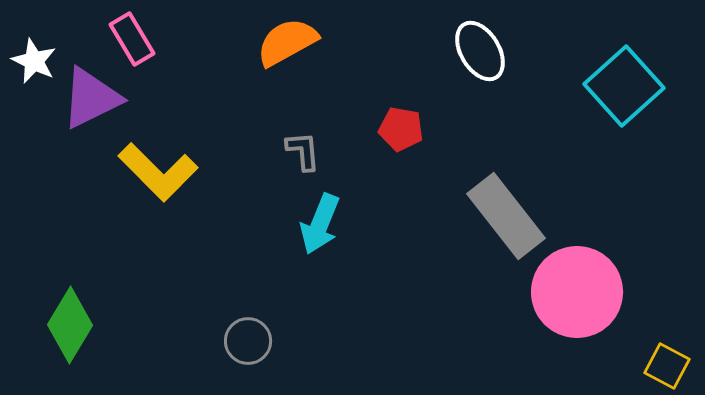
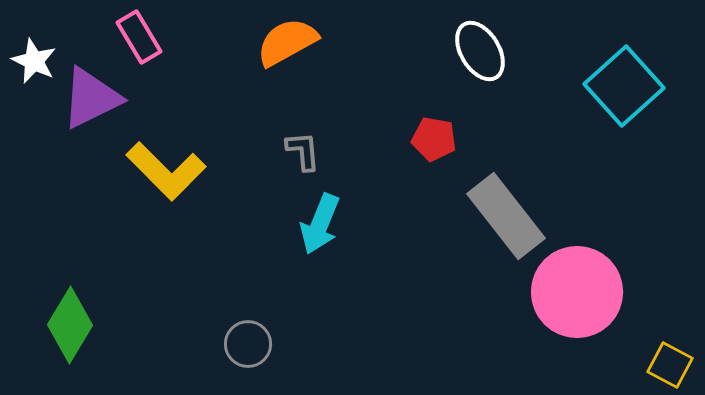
pink rectangle: moved 7 px right, 2 px up
red pentagon: moved 33 px right, 10 px down
yellow L-shape: moved 8 px right, 1 px up
gray circle: moved 3 px down
yellow square: moved 3 px right, 1 px up
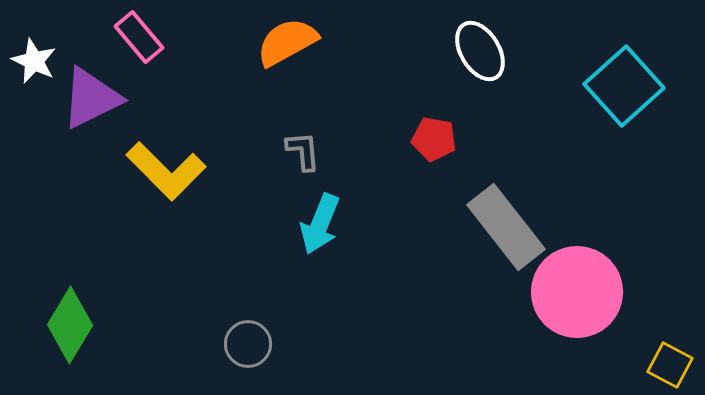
pink rectangle: rotated 9 degrees counterclockwise
gray rectangle: moved 11 px down
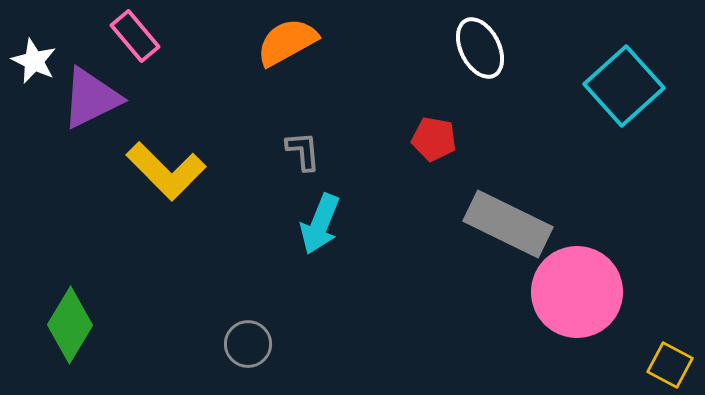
pink rectangle: moved 4 px left, 1 px up
white ellipse: moved 3 px up; rotated 4 degrees clockwise
gray rectangle: moved 2 px right, 3 px up; rotated 26 degrees counterclockwise
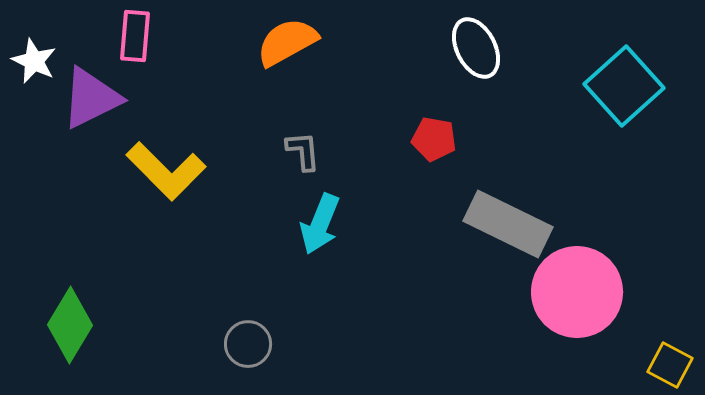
pink rectangle: rotated 45 degrees clockwise
white ellipse: moved 4 px left
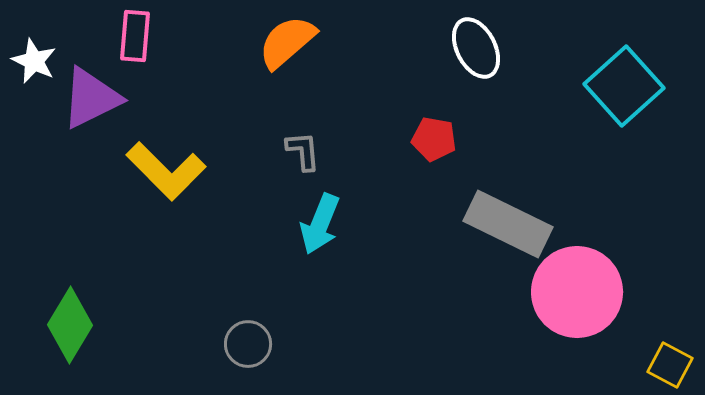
orange semicircle: rotated 12 degrees counterclockwise
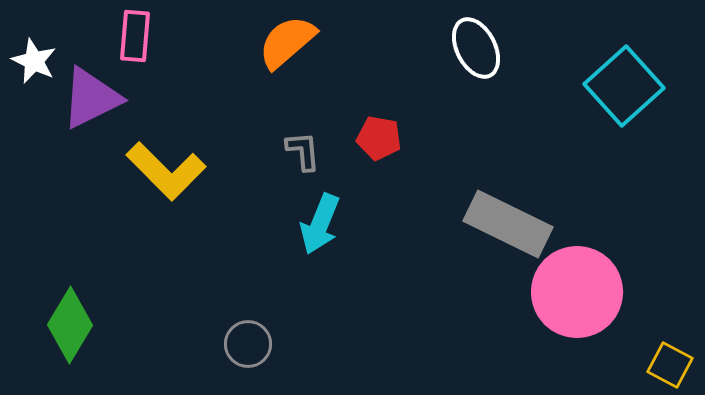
red pentagon: moved 55 px left, 1 px up
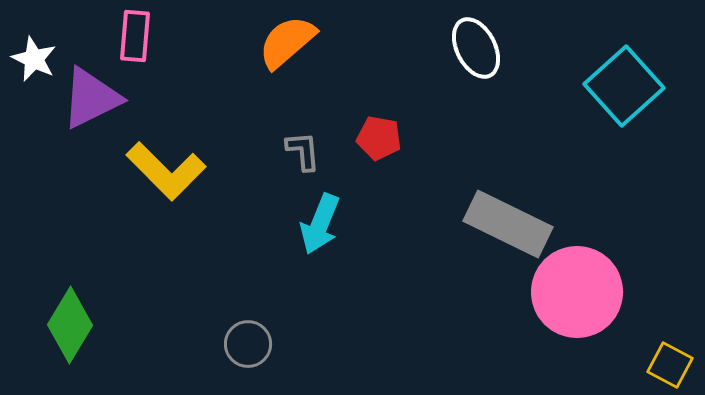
white star: moved 2 px up
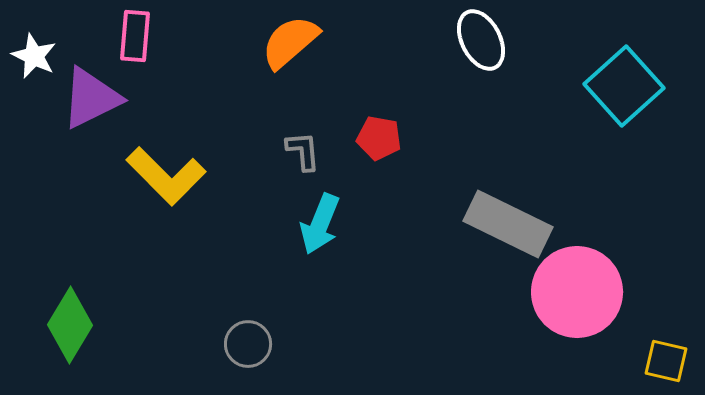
orange semicircle: moved 3 px right
white ellipse: moved 5 px right, 8 px up
white star: moved 3 px up
yellow L-shape: moved 5 px down
yellow square: moved 4 px left, 4 px up; rotated 15 degrees counterclockwise
